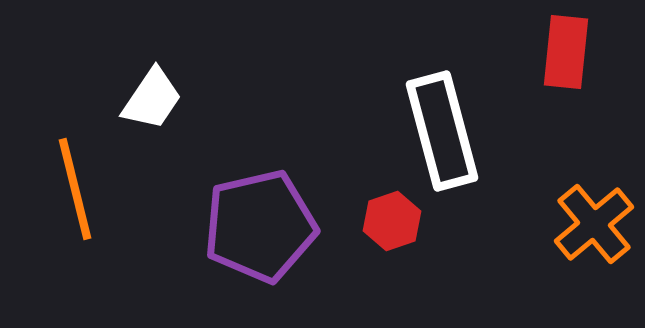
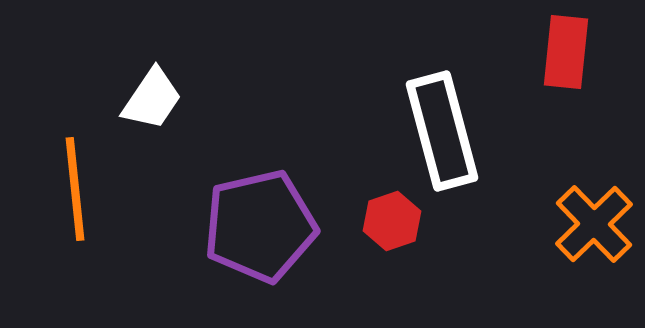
orange line: rotated 8 degrees clockwise
orange cross: rotated 4 degrees counterclockwise
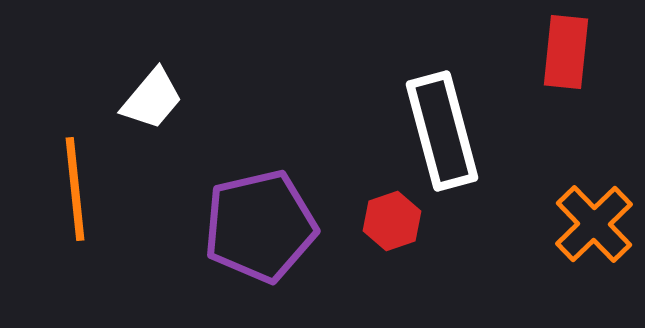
white trapezoid: rotated 6 degrees clockwise
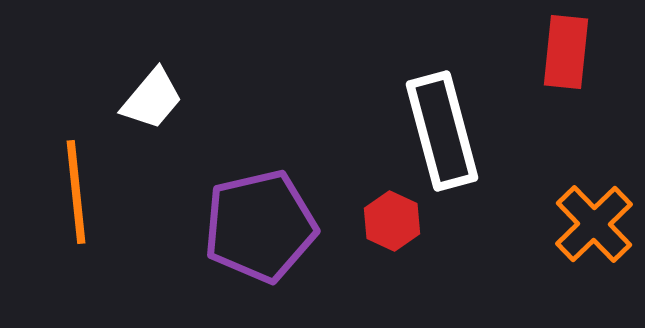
orange line: moved 1 px right, 3 px down
red hexagon: rotated 16 degrees counterclockwise
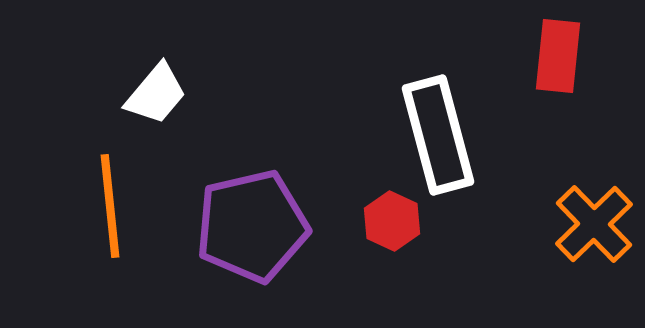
red rectangle: moved 8 px left, 4 px down
white trapezoid: moved 4 px right, 5 px up
white rectangle: moved 4 px left, 4 px down
orange line: moved 34 px right, 14 px down
purple pentagon: moved 8 px left
